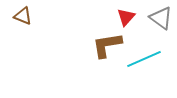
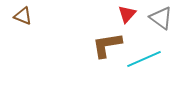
red triangle: moved 1 px right, 3 px up
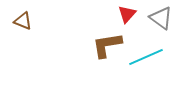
brown triangle: moved 5 px down
cyan line: moved 2 px right, 2 px up
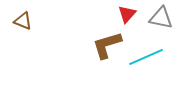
gray triangle: rotated 25 degrees counterclockwise
brown L-shape: rotated 8 degrees counterclockwise
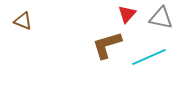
cyan line: moved 3 px right
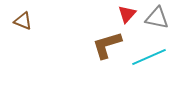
gray triangle: moved 4 px left
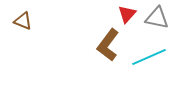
brown L-shape: moved 1 px right; rotated 36 degrees counterclockwise
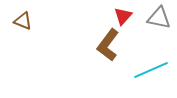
red triangle: moved 4 px left, 2 px down
gray triangle: moved 2 px right
cyan line: moved 2 px right, 13 px down
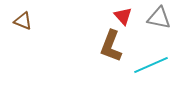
red triangle: rotated 24 degrees counterclockwise
brown L-shape: moved 3 px right, 1 px down; rotated 16 degrees counterclockwise
cyan line: moved 5 px up
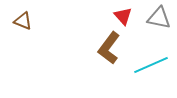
brown L-shape: moved 2 px left, 2 px down; rotated 16 degrees clockwise
